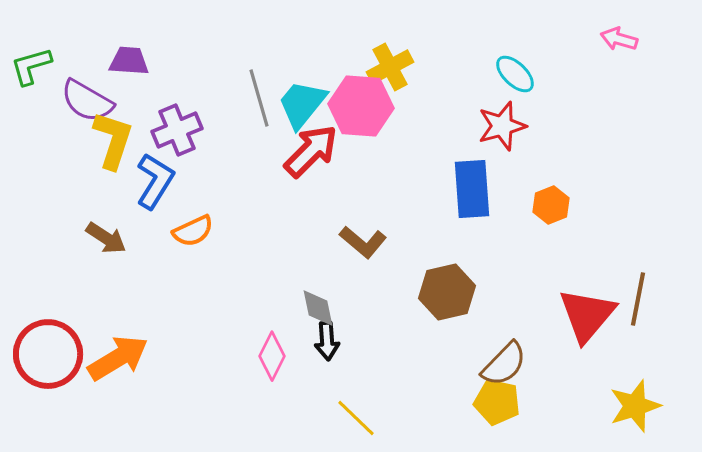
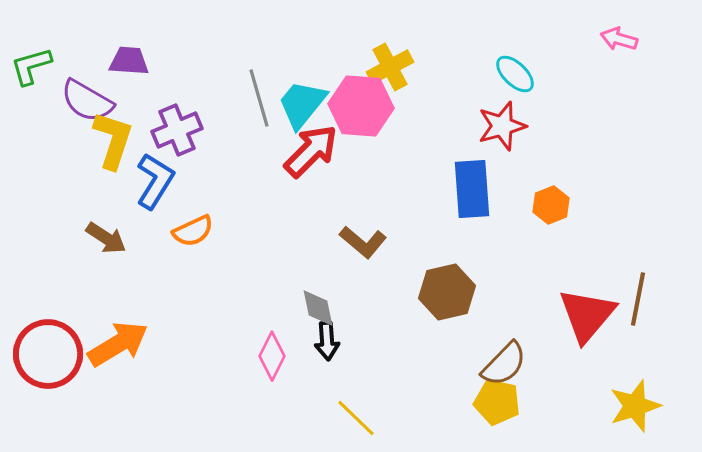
orange arrow: moved 14 px up
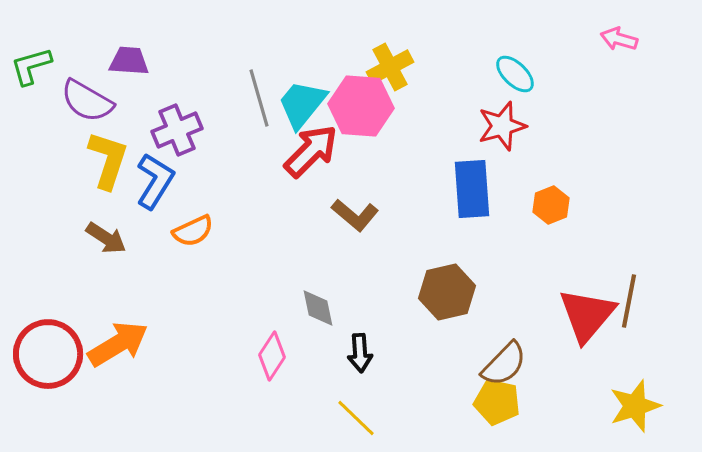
yellow L-shape: moved 5 px left, 20 px down
brown L-shape: moved 8 px left, 27 px up
brown line: moved 9 px left, 2 px down
black arrow: moved 33 px right, 12 px down
pink diamond: rotated 6 degrees clockwise
